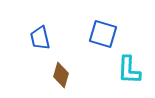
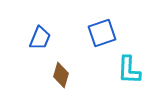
blue square: moved 1 px left, 1 px up; rotated 36 degrees counterclockwise
blue trapezoid: rotated 145 degrees counterclockwise
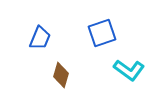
cyan L-shape: rotated 56 degrees counterclockwise
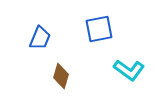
blue square: moved 3 px left, 4 px up; rotated 8 degrees clockwise
brown diamond: moved 1 px down
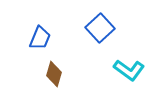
blue square: moved 1 px right, 1 px up; rotated 32 degrees counterclockwise
brown diamond: moved 7 px left, 2 px up
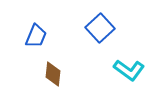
blue trapezoid: moved 4 px left, 2 px up
brown diamond: moved 1 px left; rotated 10 degrees counterclockwise
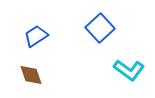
blue trapezoid: rotated 145 degrees counterclockwise
brown diamond: moved 22 px left, 1 px down; rotated 25 degrees counterclockwise
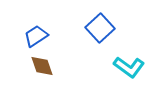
cyan L-shape: moved 3 px up
brown diamond: moved 11 px right, 9 px up
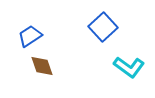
blue square: moved 3 px right, 1 px up
blue trapezoid: moved 6 px left
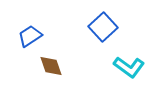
brown diamond: moved 9 px right
